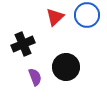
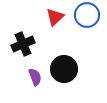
black circle: moved 2 px left, 2 px down
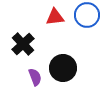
red triangle: rotated 36 degrees clockwise
black cross: rotated 20 degrees counterclockwise
black circle: moved 1 px left, 1 px up
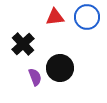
blue circle: moved 2 px down
black circle: moved 3 px left
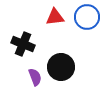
black cross: rotated 25 degrees counterclockwise
black circle: moved 1 px right, 1 px up
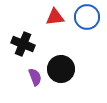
black circle: moved 2 px down
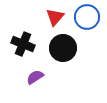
red triangle: rotated 42 degrees counterclockwise
black circle: moved 2 px right, 21 px up
purple semicircle: rotated 102 degrees counterclockwise
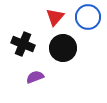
blue circle: moved 1 px right
purple semicircle: rotated 12 degrees clockwise
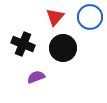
blue circle: moved 2 px right
purple semicircle: moved 1 px right
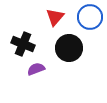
black circle: moved 6 px right
purple semicircle: moved 8 px up
